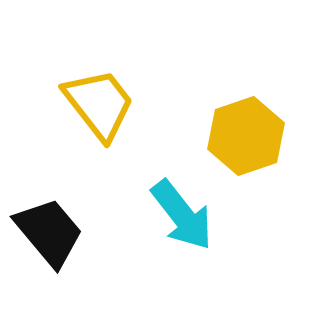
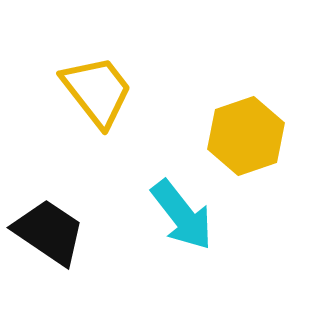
yellow trapezoid: moved 2 px left, 13 px up
black trapezoid: rotated 16 degrees counterclockwise
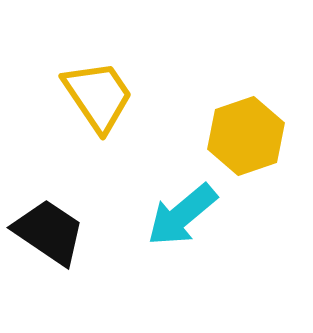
yellow trapezoid: moved 1 px right, 5 px down; rotated 4 degrees clockwise
cyan arrow: rotated 88 degrees clockwise
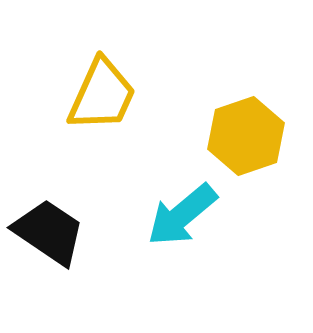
yellow trapezoid: moved 4 px right, 1 px up; rotated 58 degrees clockwise
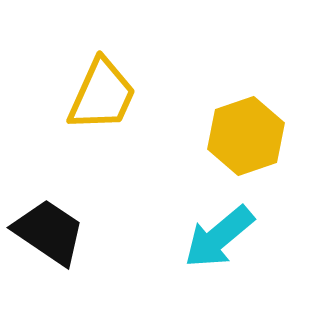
cyan arrow: moved 37 px right, 22 px down
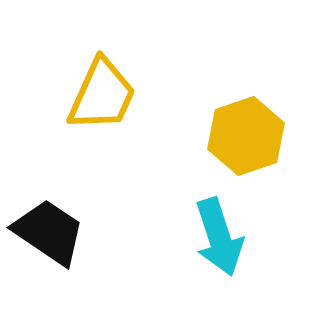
cyan arrow: rotated 68 degrees counterclockwise
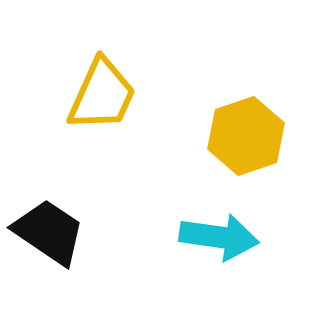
cyan arrow: rotated 64 degrees counterclockwise
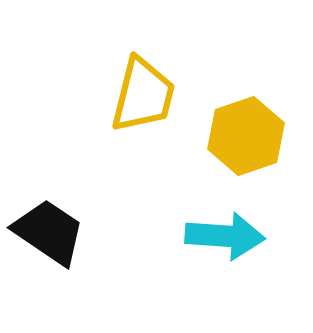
yellow trapezoid: moved 41 px right; rotated 10 degrees counterclockwise
cyan arrow: moved 6 px right, 1 px up; rotated 4 degrees counterclockwise
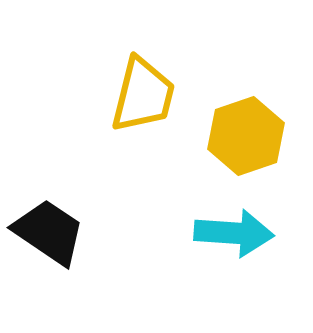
cyan arrow: moved 9 px right, 3 px up
